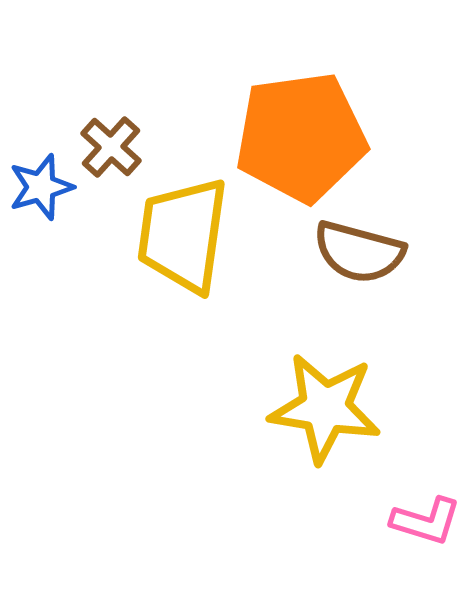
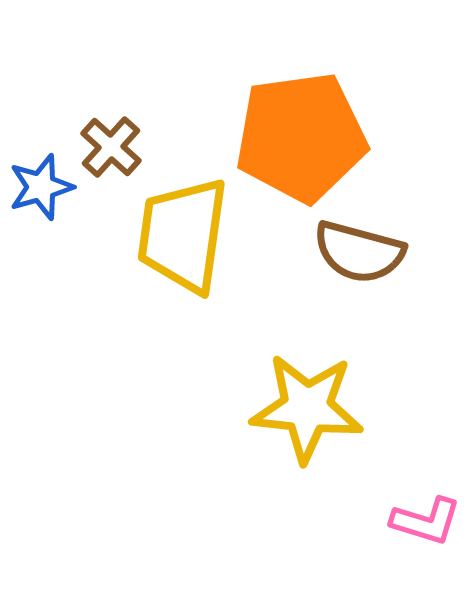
yellow star: moved 18 px left; rotated 3 degrees counterclockwise
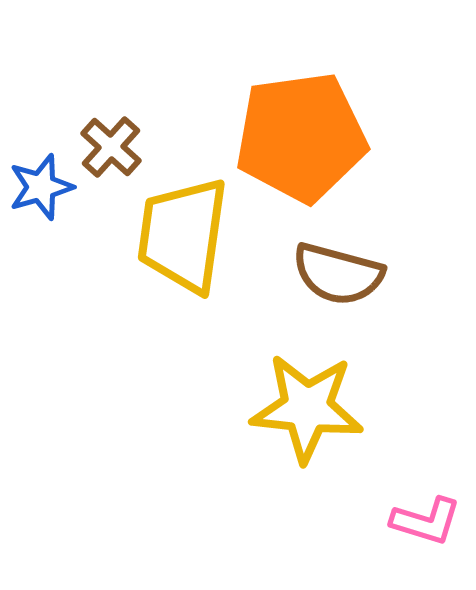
brown semicircle: moved 21 px left, 22 px down
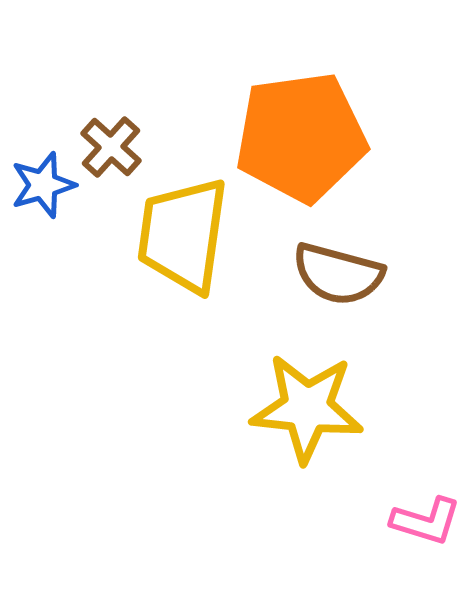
blue star: moved 2 px right, 2 px up
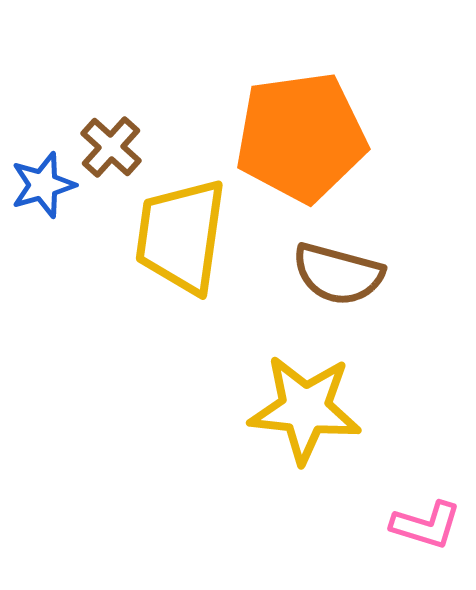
yellow trapezoid: moved 2 px left, 1 px down
yellow star: moved 2 px left, 1 px down
pink L-shape: moved 4 px down
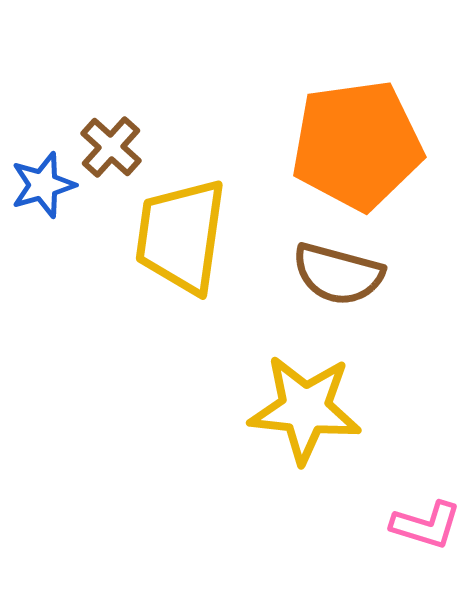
orange pentagon: moved 56 px right, 8 px down
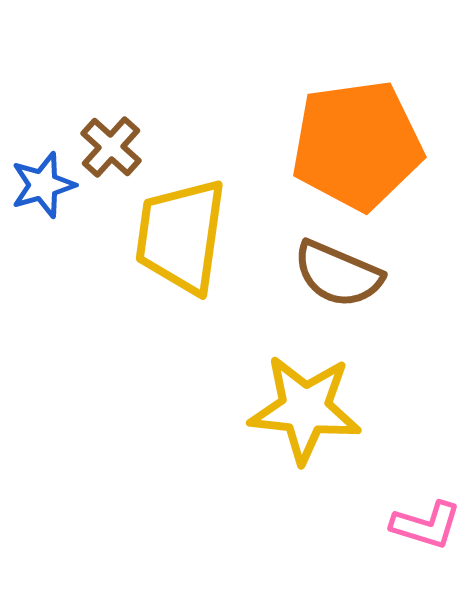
brown semicircle: rotated 8 degrees clockwise
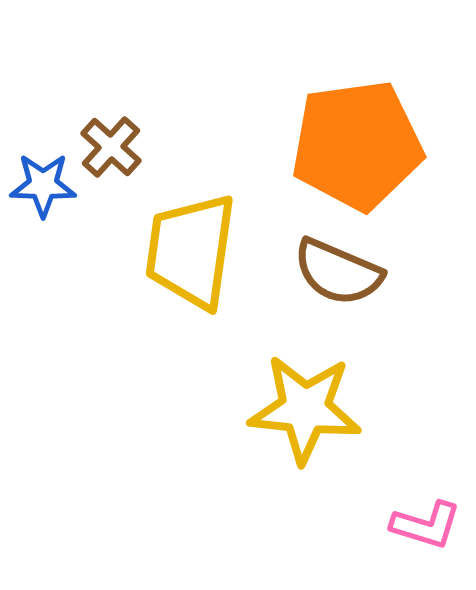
blue star: rotated 18 degrees clockwise
yellow trapezoid: moved 10 px right, 15 px down
brown semicircle: moved 2 px up
